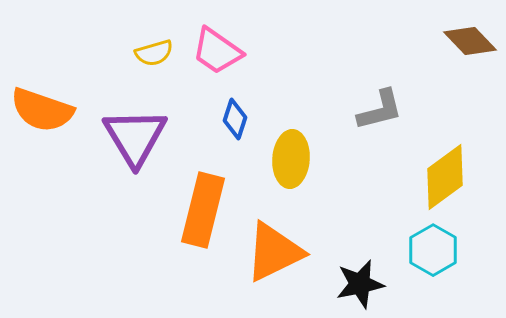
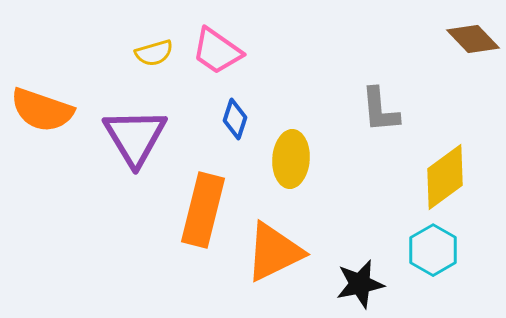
brown diamond: moved 3 px right, 2 px up
gray L-shape: rotated 99 degrees clockwise
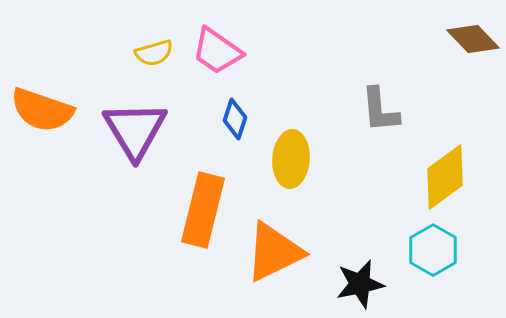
purple triangle: moved 7 px up
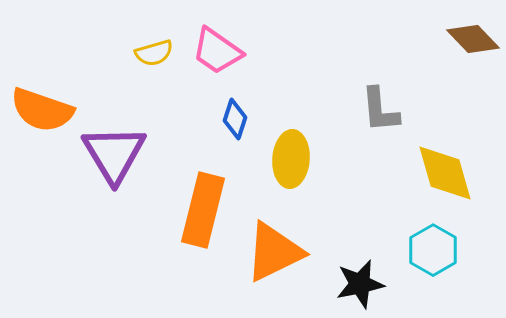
purple triangle: moved 21 px left, 24 px down
yellow diamond: moved 4 px up; rotated 70 degrees counterclockwise
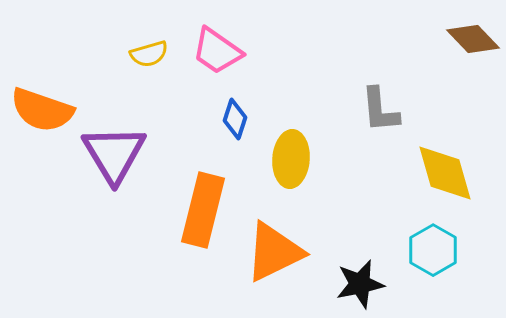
yellow semicircle: moved 5 px left, 1 px down
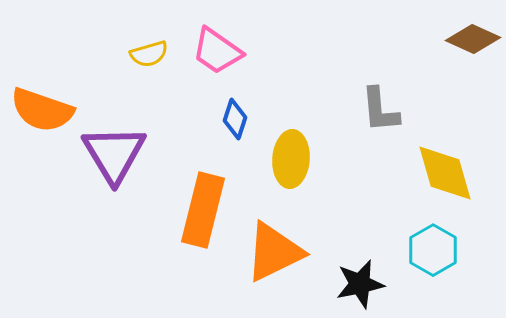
brown diamond: rotated 22 degrees counterclockwise
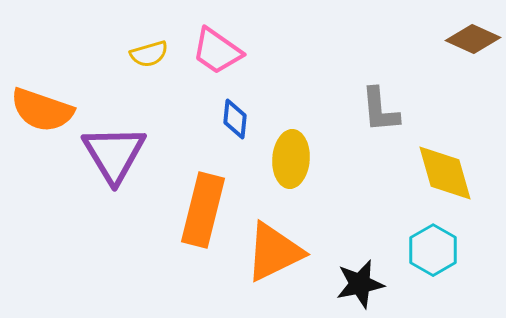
blue diamond: rotated 12 degrees counterclockwise
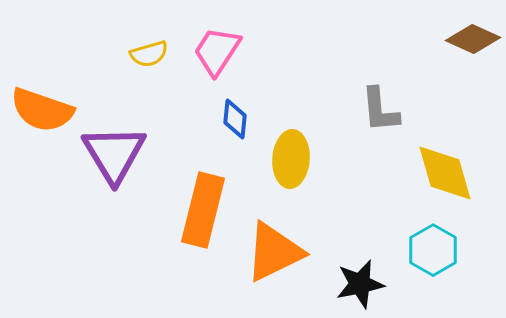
pink trapezoid: rotated 88 degrees clockwise
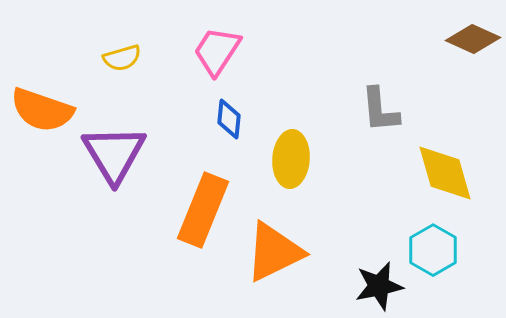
yellow semicircle: moved 27 px left, 4 px down
blue diamond: moved 6 px left
orange rectangle: rotated 8 degrees clockwise
black star: moved 19 px right, 2 px down
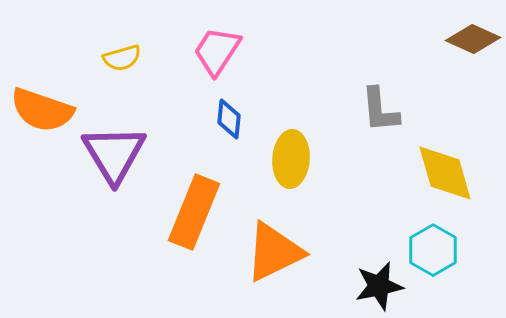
orange rectangle: moved 9 px left, 2 px down
